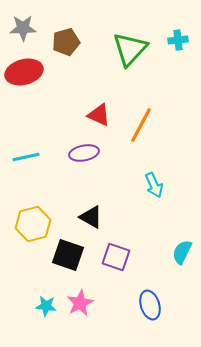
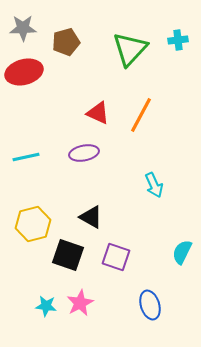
red triangle: moved 1 px left, 2 px up
orange line: moved 10 px up
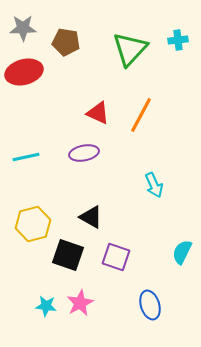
brown pentagon: rotated 24 degrees clockwise
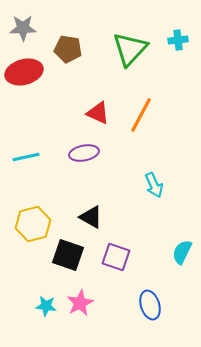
brown pentagon: moved 2 px right, 7 px down
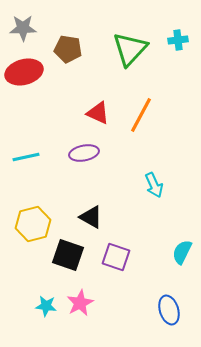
blue ellipse: moved 19 px right, 5 px down
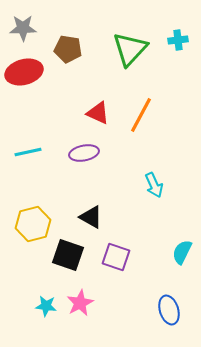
cyan line: moved 2 px right, 5 px up
